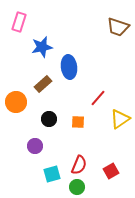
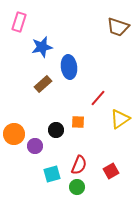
orange circle: moved 2 px left, 32 px down
black circle: moved 7 px right, 11 px down
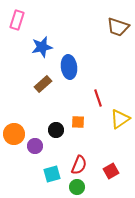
pink rectangle: moved 2 px left, 2 px up
red line: rotated 60 degrees counterclockwise
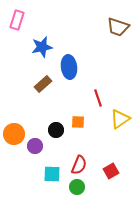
cyan square: rotated 18 degrees clockwise
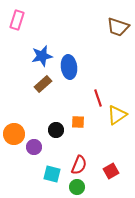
blue star: moved 9 px down
yellow triangle: moved 3 px left, 4 px up
purple circle: moved 1 px left, 1 px down
cyan square: rotated 12 degrees clockwise
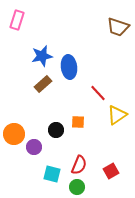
red line: moved 5 px up; rotated 24 degrees counterclockwise
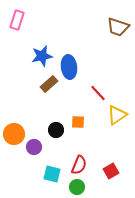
brown rectangle: moved 6 px right
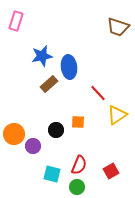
pink rectangle: moved 1 px left, 1 px down
purple circle: moved 1 px left, 1 px up
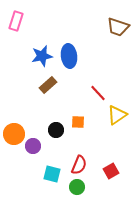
blue ellipse: moved 11 px up
brown rectangle: moved 1 px left, 1 px down
